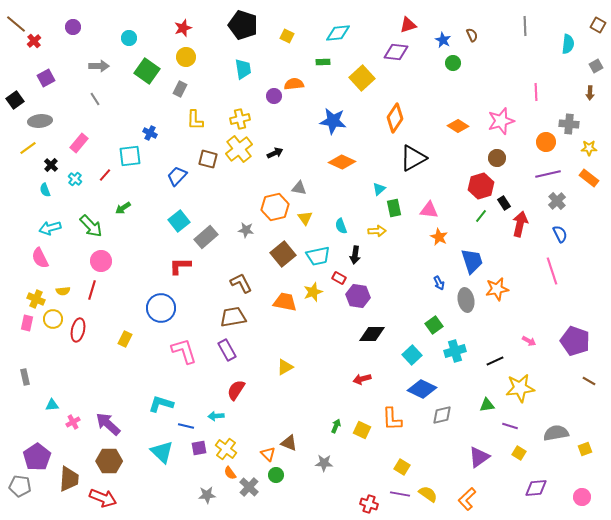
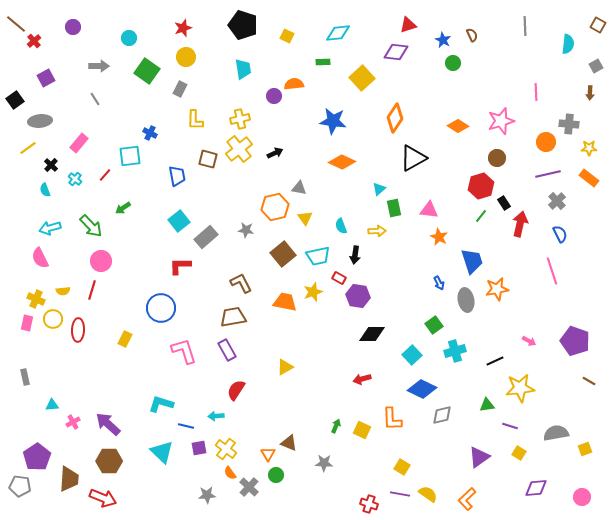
blue trapezoid at (177, 176): rotated 125 degrees clockwise
red ellipse at (78, 330): rotated 10 degrees counterclockwise
orange triangle at (268, 454): rotated 14 degrees clockwise
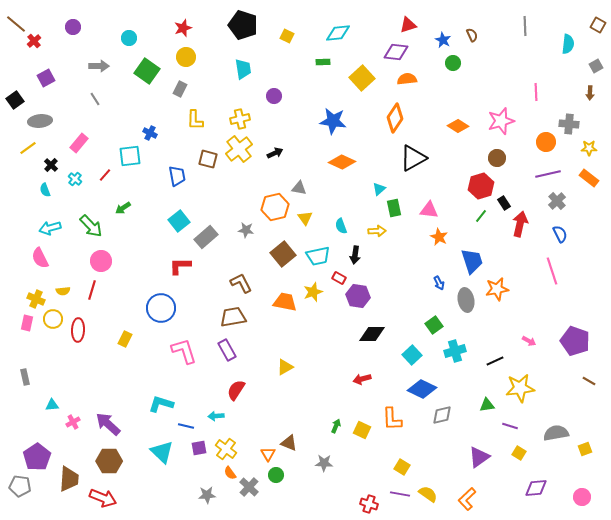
orange semicircle at (294, 84): moved 113 px right, 5 px up
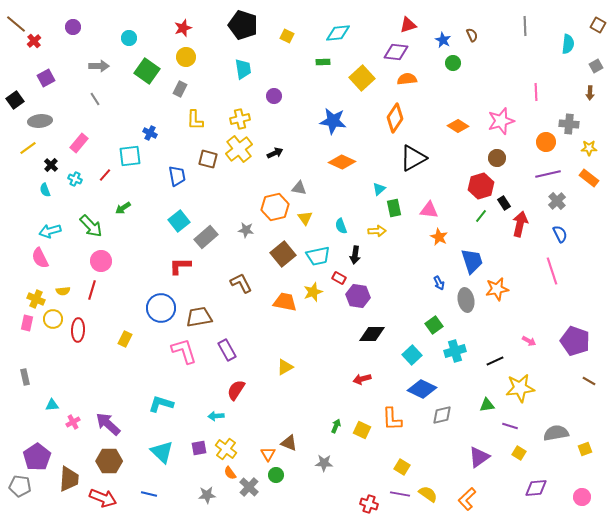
cyan cross at (75, 179): rotated 16 degrees counterclockwise
cyan arrow at (50, 228): moved 3 px down
brown trapezoid at (233, 317): moved 34 px left
blue line at (186, 426): moved 37 px left, 68 px down
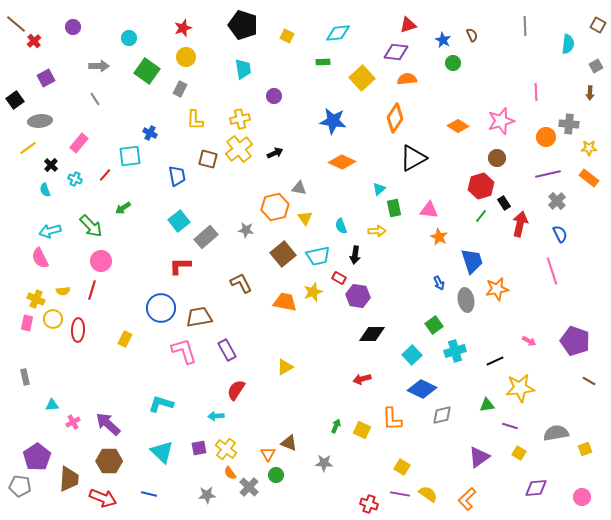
orange circle at (546, 142): moved 5 px up
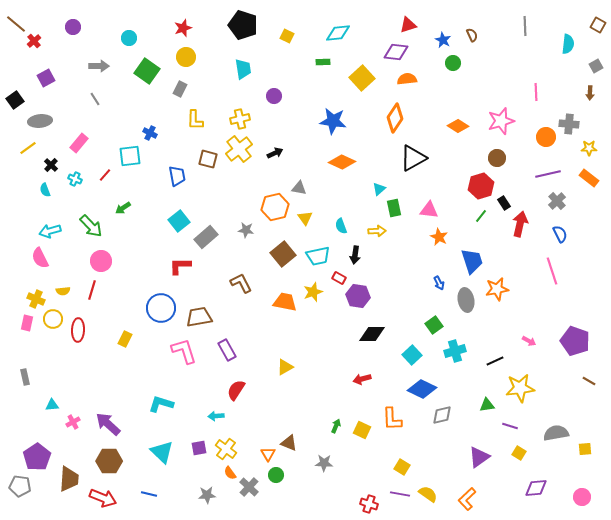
yellow square at (585, 449): rotated 16 degrees clockwise
